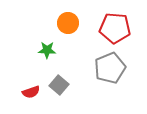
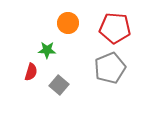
red semicircle: moved 20 px up; rotated 54 degrees counterclockwise
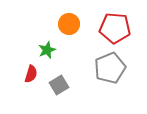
orange circle: moved 1 px right, 1 px down
green star: rotated 24 degrees counterclockwise
red semicircle: moved 2 px down
gray square: rotated 18 degrees clockwise
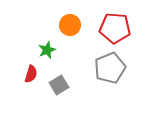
orange circle: moved 1 px right, 1 px down
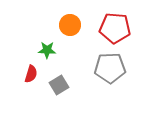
green star: rotated 24 degrees clockwise
gray pentagon: rotated 20 degrees clockwise
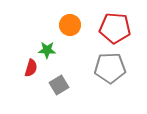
red semicircle: moved 6 px up
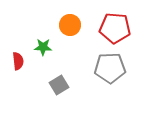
green star: moved 4 px left, 3 px up
red semicircle: moved 13 px left, 7 px up; rotated 24 degrees counterclockwise
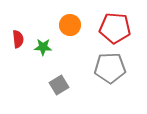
red semicircle: moved 22 px up
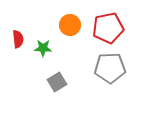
red pentagon: moved 7 px left; rotated 16 degrees counterclockwise
green star: moved 1 px down
gray square: moved 2 px left, 3 px up
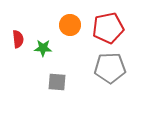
gray square: rotated 36 degrees clockwise
